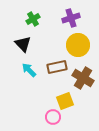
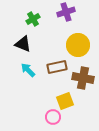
purple cross: moved 5 px left, 6 px up
black triangle: rotated 24 degrees counterclockwise
cyan arrow: moved 1 px left
brown cross: rotated 20 degrees counterclockwise
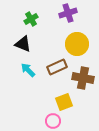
purple cross: moved 2 px right, 1 px down
green cross: moved 2 px left
yellow circle: moved 1 px left, 1 px up
brown rectangle: rotated 12 degrees counterclockwise
yellow square: moved 1 px left, 1 px down
pink circle: moved 4 px down
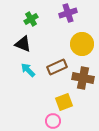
yellow circle: moved 5 px right
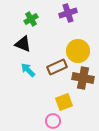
yellow circle: moved 4 px left, 7 px down
